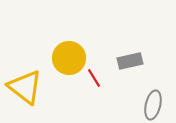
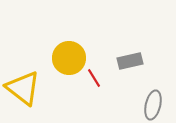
yellow triangle: moved 2 px left, 1 px down
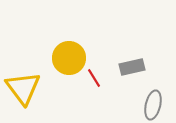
gray rectangle: moved 2 px right, 6 px down
yellow triangle: rotated 15 degrees clockwise
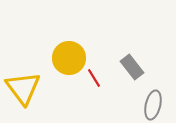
gray rectangle: rotated 65 degrees clockwise
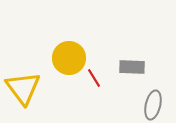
gray rectangle: rotated 50 degrees counterclockwise
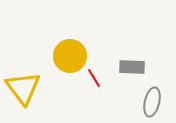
yellow circle: moved 1 px right, 2 px up
gray ellipse: moved 1 px left, 3 px up
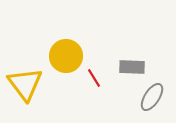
yellow circle: moved 4 px left
yellow triangle: moved 2 px right, 4 px up
gray ellipse: moved 5 px up; rotated 20 degrees clockwise
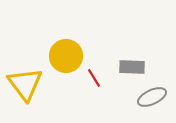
gray ellipse: rotated 32 degrees clockwise
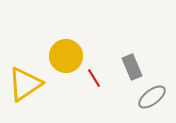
gray rectangle: rotated 65 degrees clockwise
yellow triangle: rotated 33 degrees clockwise
gray ellipse: rotated 12 degrees counterclockwise
